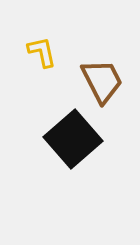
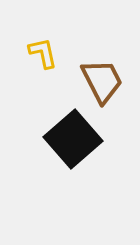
yellow L-shape: moved 1 px right, 1 px down
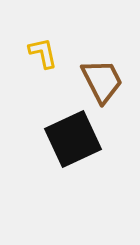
black square: rotated 16 degrees clockwise
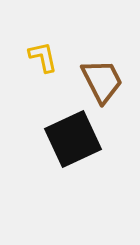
yellow L-shape: moved 4 px down
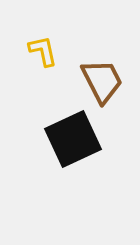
yellow L-shape: moved 6 px up
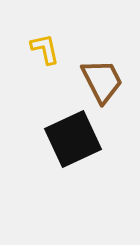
yellow L-shape: moved 2 px right, 2 px up
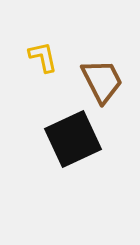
yellow L-shape: moved 2 px left, 8 px down
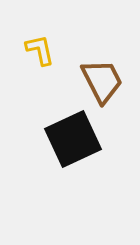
yellow L-shape: moved 3 px left, 7 px up
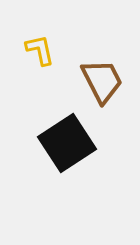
black square: moved 6 px left, 4 px down; rotated 8 degrees counterclockwise
